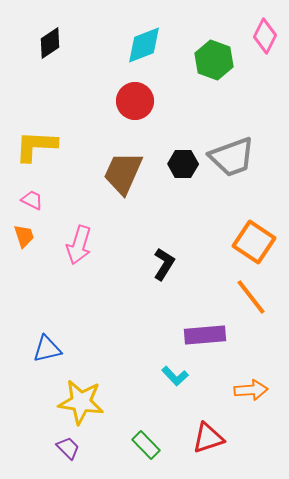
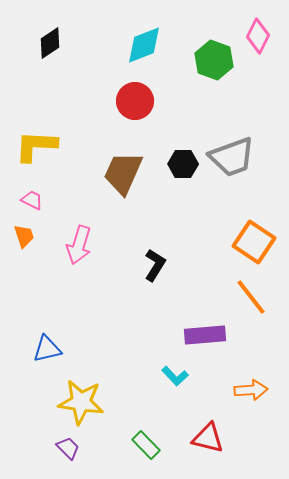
pink diamond: moved 7 px left
black L-shape: moved 9 px left, 1 px down
red triangle: rotated 32 degrees clockwise
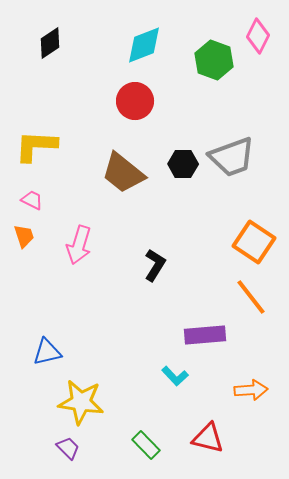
brown trapezoid: rotated 75 degrees counterclockwise
blue triangle: moved 3 px down
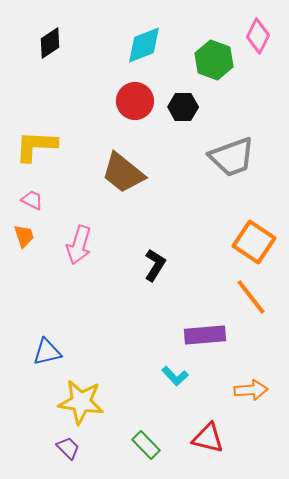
black hexagon: moved 57 px up
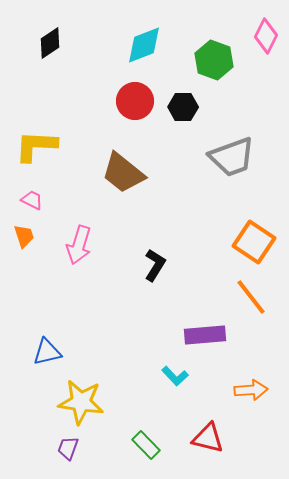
pink diamond: moved 8 px right
purple trapezoid: rotated 115 degrees counterclockwise
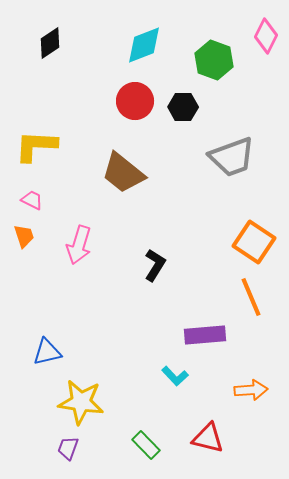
orange line: rotated 15 degrees clockwise
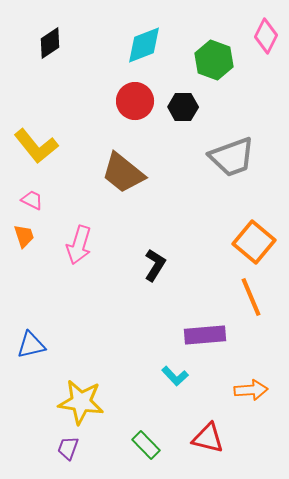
yellow L-shape: rotated 132 degrees counterclockwise
orange square: rotated 6 degrees clockwise
blue triangle: moved 16 px left, 7 px up
